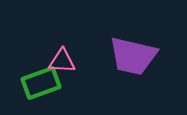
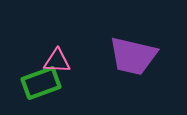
pink triangle: moved 5 px left
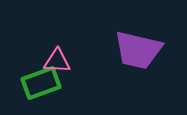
purple trapezoid: moved 5 px right, 6 px up
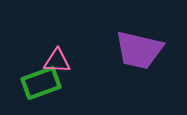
purple trapezoid: moved 1 px right
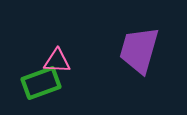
purple trapezoid: rotated 93 degrees clockwise
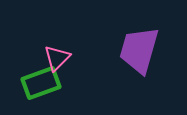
pink triangle: moved 3 px up; rotated 48 degrees counterclockwise
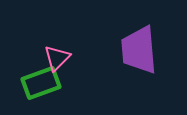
purple trapezoid: rotated 21 degrees counterclockwise
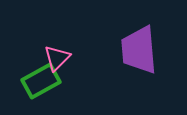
green rectangle: moved 2 px up; rotated 9 degrees counterclockwise
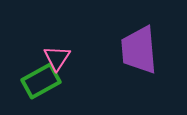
pink triangle: rotated 12 degrees counterclockwise
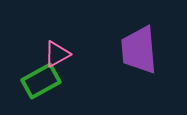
pink triangle: moved 4 px up; rotated 28 degrees clockwise
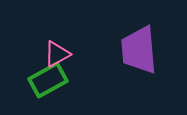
green rectangle: moved 7 px right, 1 px up
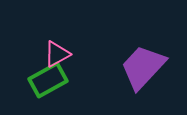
purple trapezoid: moved 4 px right, 17 px down; rotated 48 degrees clockwise
